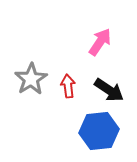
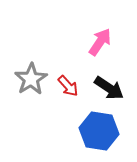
red arrow: rotated 145 degrees clockwise
black arrow: moved 2 px up
blue hexagon: rotated 15 degrees clockwise
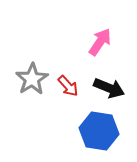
gray star: moved 1 px right
black arrow: rotated 12 degrees counterclockwise
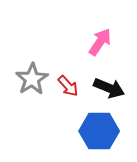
blue hexagon: rotated 9 degrees counterclockwise
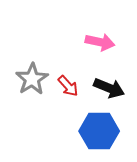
pink arrow: rotated 68 degrees clockwise
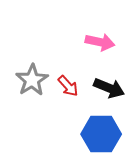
gray star: moved 1 px down
blue hexagon: moved 2 px right, 3 px down
